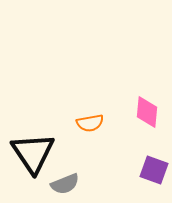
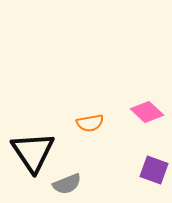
pink diamond: rotated 52 degrees counterclockwise
black triangle: moved 1 px up
gray semicircle: moved 2 px right
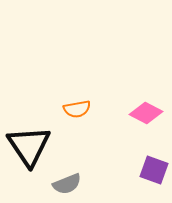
pink diamond: moved 1 px left, 1 px down; rotated 16 degrees counterclockwise
orange semicircle: moved 13 px left, 14 px up
black triangle: moved 4 px left, 6 px up
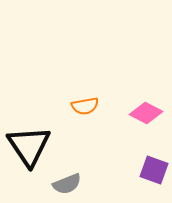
orange semicircle: moved 8 px right, 3 px up
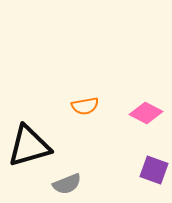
black triangle: rotated 48 degrees clockwise
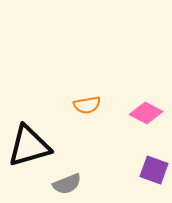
orange semicircle: moved 2 px right, 1 px up
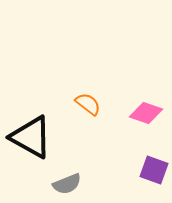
orange semicircle: moved 1 px right, 1 px up; rotated 132 degrees counterclockwise
pink diamond: rotated 8 degrees counterclockwise
black triangle: moved 2 px right, 9 px up; rotated 45 degrees clockwise
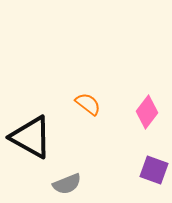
pink diamond: moved 1 px right, 1 px up; rotated 72 degrees counterclockwise
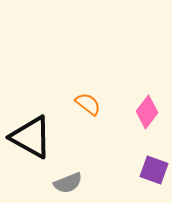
gray semicircle: moved 1 px right, 1 px up
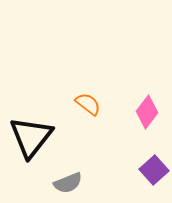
black triangle: rotated 39 degrees clockwise
purple square: rotated 28 degrees clockwise
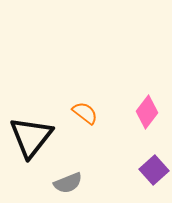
orange semicircle: moved 3 px left, 9 px down
